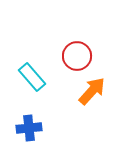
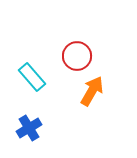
orange arrow: rotated 12 degrees counterclockwise
blue cross: rotated 25 degrees counterclockwise
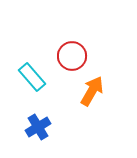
red circle: moved 5 px left
blue cross: moved 9 px right, 1 px up
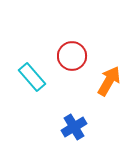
orange arrow: moved 17 px right, 10 px up
blue cross: moved 36 px right
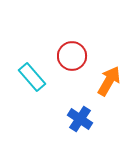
blue cross: moved 6 px right, 8 px up; rotated 25 degrees counterclockwise
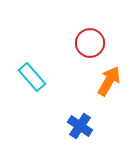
red circle: moved 18 px right, 13 px up
blue cross: moved 7 px down
